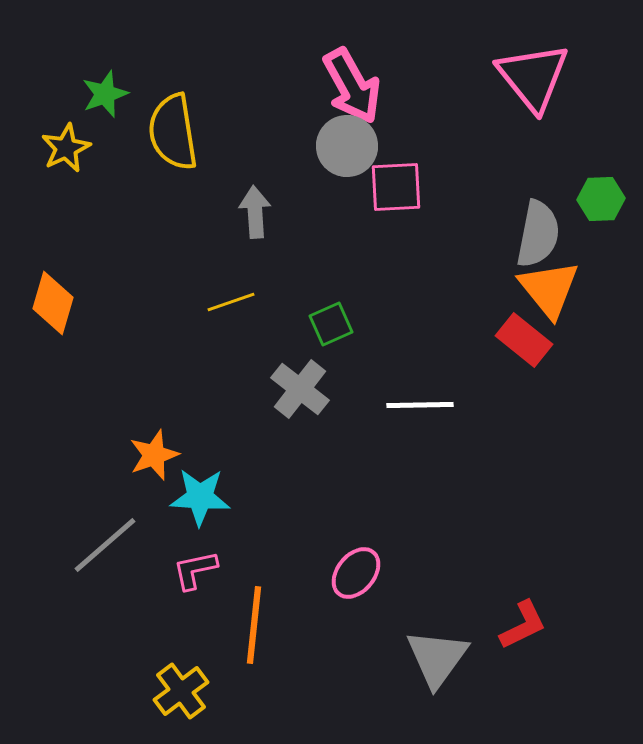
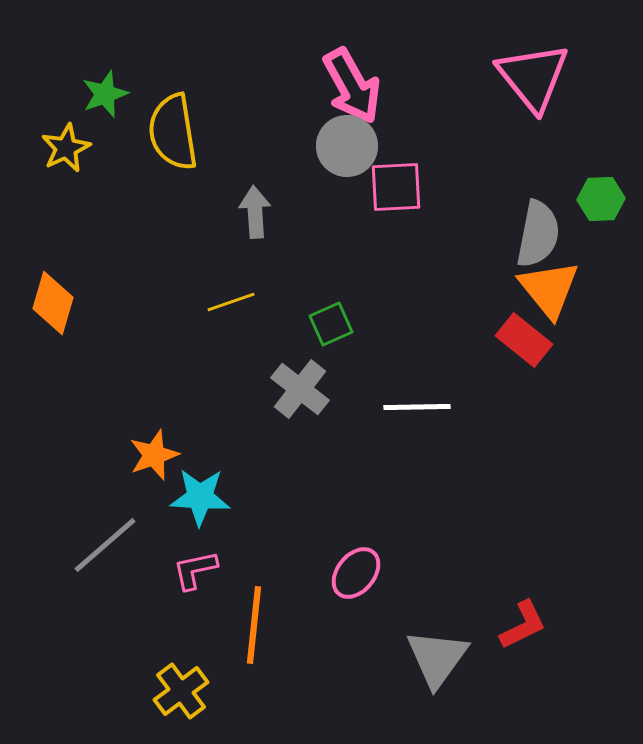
white line: moved 3 px left, 2 px down
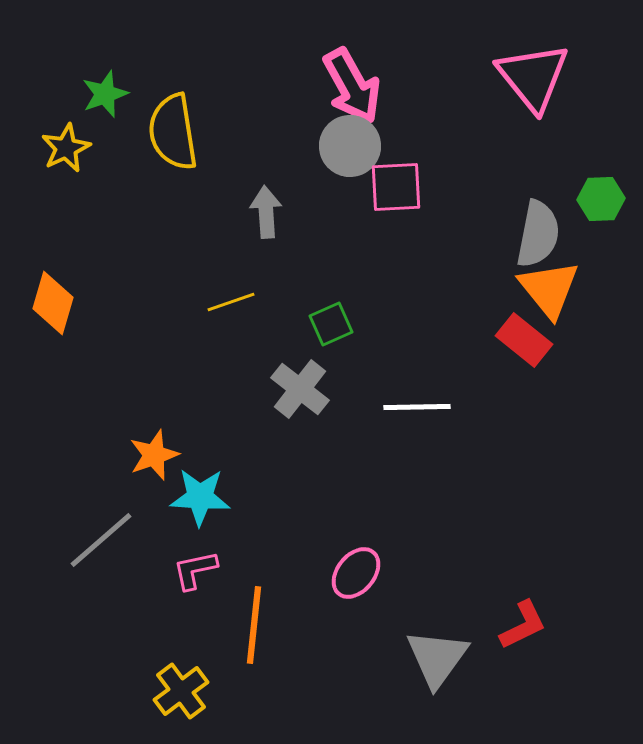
gray circle: moved 3 px right
gray arrow: moved 11 px right
gray line: moved 4 px left, 5 px up
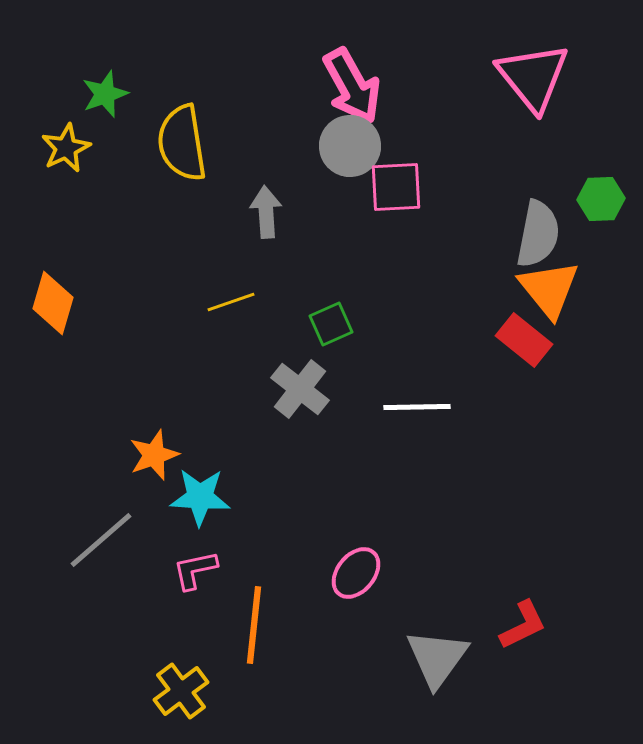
yellow semicircle: moved 9 px right, 11 px down
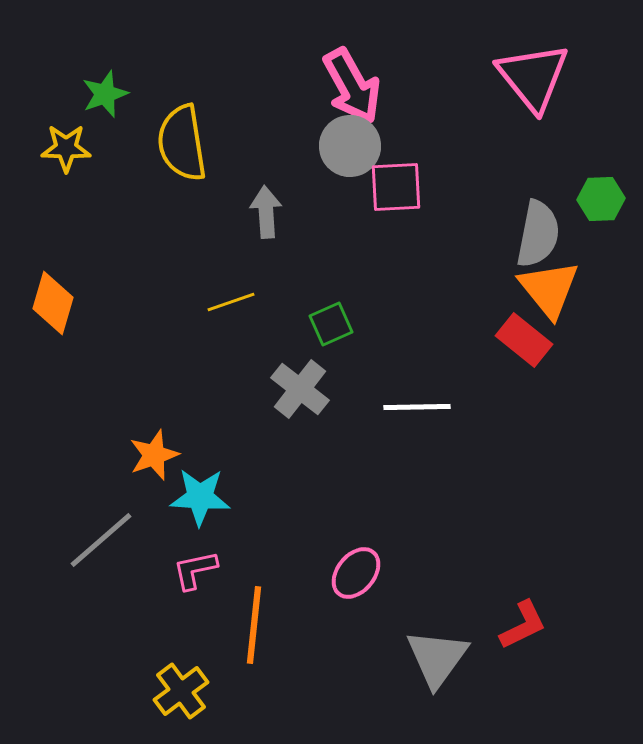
yellow star: rotated 27 degrees clockwise
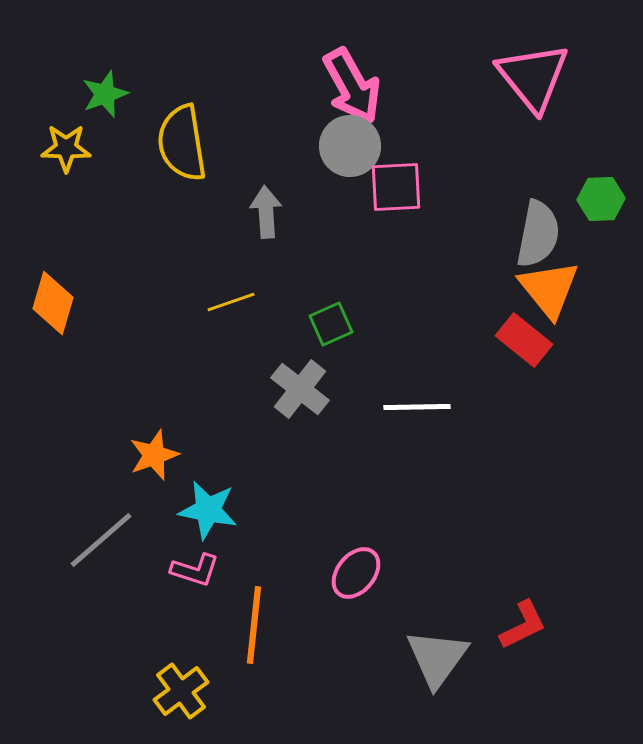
cyan star: moved 8 px right, 13 px down; rotated 8 degrees clockwise
pink L-shape: rotated 150 degrees counterclockwise
